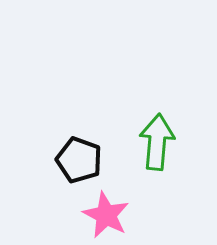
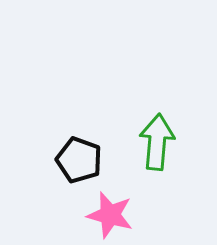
pink star: moved 4 px right; rotated 12 degrees counterclockwise
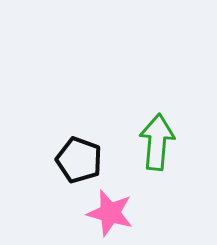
pink star: moved 2 px up
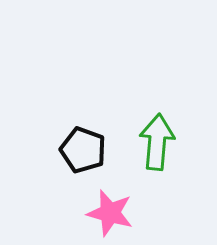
black pentagon: moved 4 px right, 10 px up
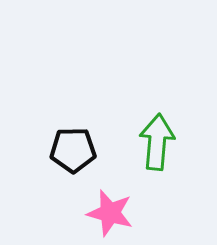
black pentagon: moved 10 px left; rotated 21 degrees counterclockwise
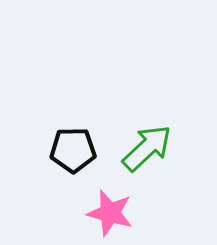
green arrow: moved 10 px left, 6 px down; rotated 42 degrees clockwise
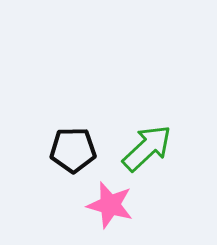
pink star: moved 8 px up
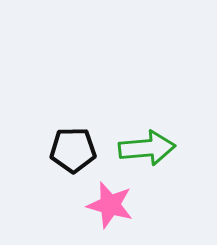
green arrow: rotated 38 degrees clockwise
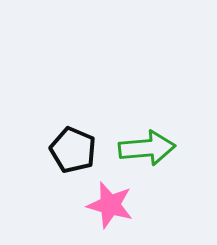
black pentagon: rotated 24 degrees clockwise
